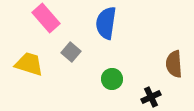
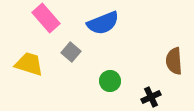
blue semicircle: moved 3 px left; rotated 120 degrees counterclockwise
brown semicircle: moved 3 px up
green circle: moved 2 px left, 2 px down
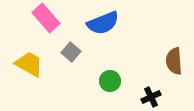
yellow trapezoid: rotated 12 degrees clockwise
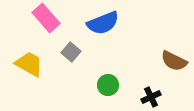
brown semicircle: rotated 60 degrees counterclockwise
green circle: moved 2 px left, 4 px down
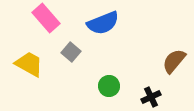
brown semicircle: rotated 104 degrees clockwise
green circle: moved 1 px right, 1 px down
